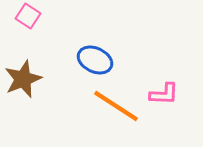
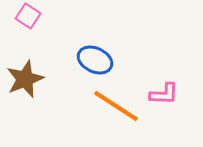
brown star: moved 2 px right
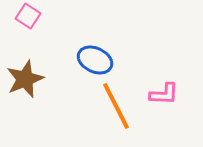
orange line: rotated 30 degrees clockwise
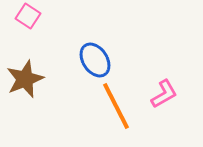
blue ellipse: rotated 32 degrees clockwise
pink L-shape: rotated 32 degrees counterclockwise
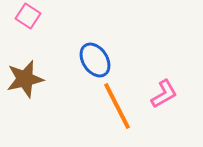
brown star: rotated 9 degrees clockwise
orange line: moved 1 px right
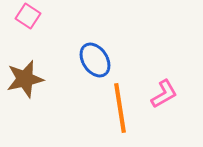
orange line: moved 3 px right, 2 px down; rotated 18 degrees clockwise
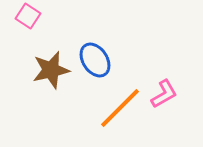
brown star: moved 26 px right, 9 px up
orange line: rotated 54 degrees clockwise
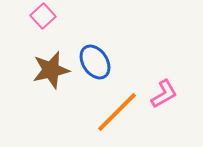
pink square: moved 15 px right; rotated 15 degrees clockwise
blue ellipse: moved 2 px down
orange line: moved 3 px left, 4 px down
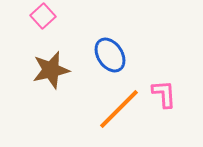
blue ellipse: moved 15 px right, 7 px up
pink L-shape: rotated 64 degrees counterclockwise
orange line: moved 2 px right, 3 px up
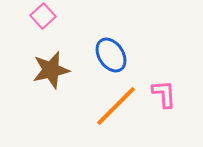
blue ellipse: moved 1 px right
orange line: moved 3 px left, 3 px up
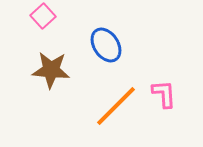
blue ellipse: moved 5 px left, 10 px up
brown star: rotated 18 degrees clockwise
